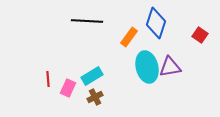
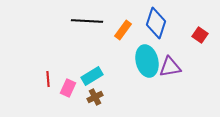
orange rectangle: moved 6 px left, 7 px up
cyan ellipse: moved 6 px up
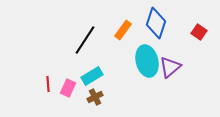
black line: moved 2 px left, 19 px down; rotated 60 degrees counterclockwise
red square: moved 1 px left, 3 px up
purple triangle: rotated 30 degrees counterclockwise
red line: moved 5 px down
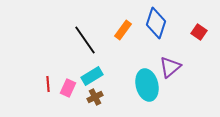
black line: rotated 68 degrees counterclockwise
cyan ellipse: moved 24 px down
